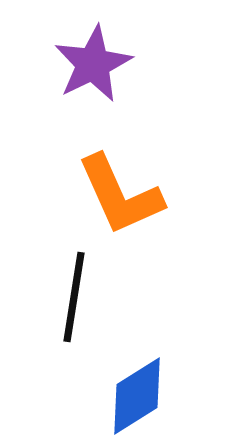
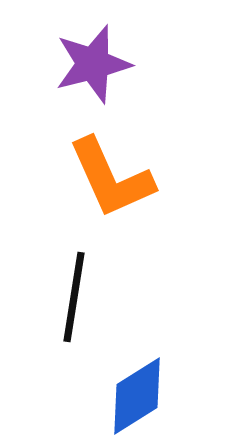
purple star: rotated 12 degrees clockwise
orange L-shape: moved 9 px left, 17 px up
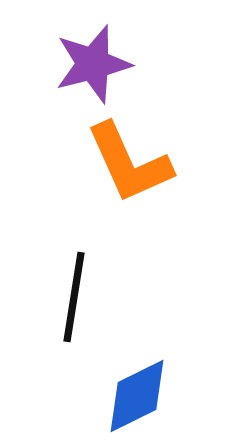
orange L-shape: moved 18 px right, 15 px up
blue diamond: rotated 6 degrees clockwise
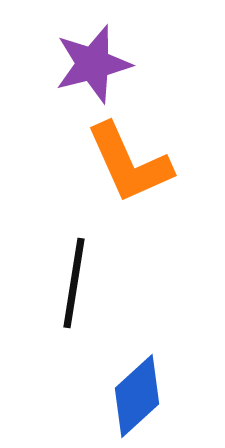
black line: moved 14 px up
blue diamond: rotated 16 degrees counterclockwise
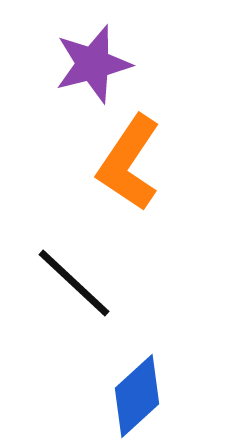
orange L-shape: rotated 58 degrees clockwise
black line: rotated 56 degrees counterclockwise
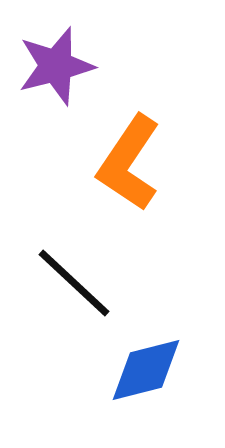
purple star: moved 37 px left, 2 px down
blue diamond: moved 9 px right, 26 px up; rotated 28 degrees clockwise
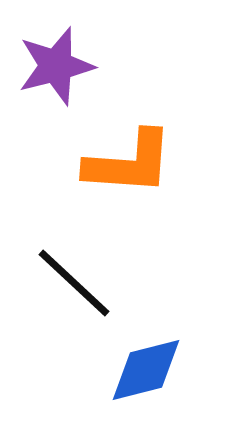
orange L-shape: rotated 120 degrees counterclockwise
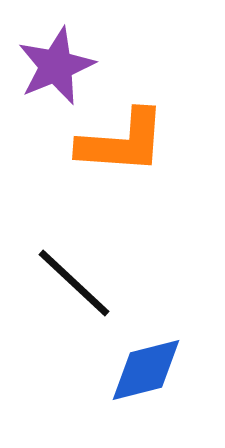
purple star: rotated 8 degrees counterclockwise
orange L-shape: moved 7 px left, 21 px up
